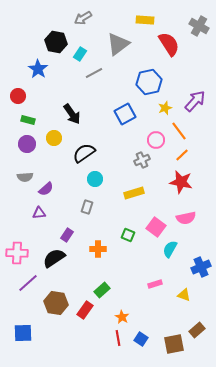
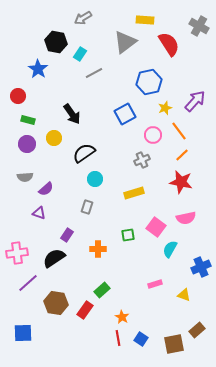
gray triangle at (118, 44): moved 7 px right, 2 px up
pink circle at (156, 140): moved 3 px left, 5 px up
purple triangle at (39, 213): rotated 24 degrees clockwise
green square at (128, 235): rotated 32 degrees counterclockwise
pink cross at (17, 253): rotated 10 degrees counterclockwise
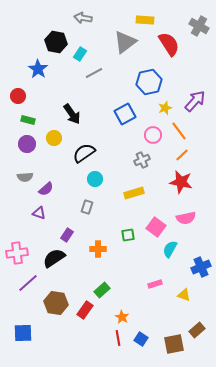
gray arrow at (83, 18): rotated 42 degrees clockwise
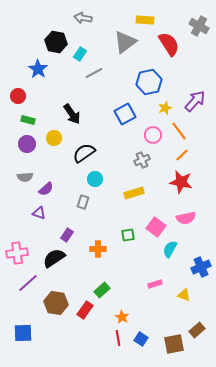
gray rectangle at (87, 207): moved 4 px left, 5 px up
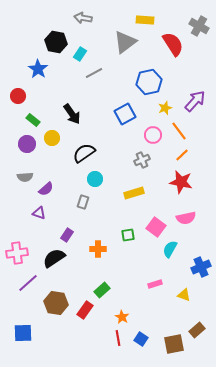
red semicircle at (169, 44): moved 4 px right
green rectangle at (28, 120): moved 5 px right; rotated 24 degrees clockwise
yellow circle at (54, 138): moved 2 px left
